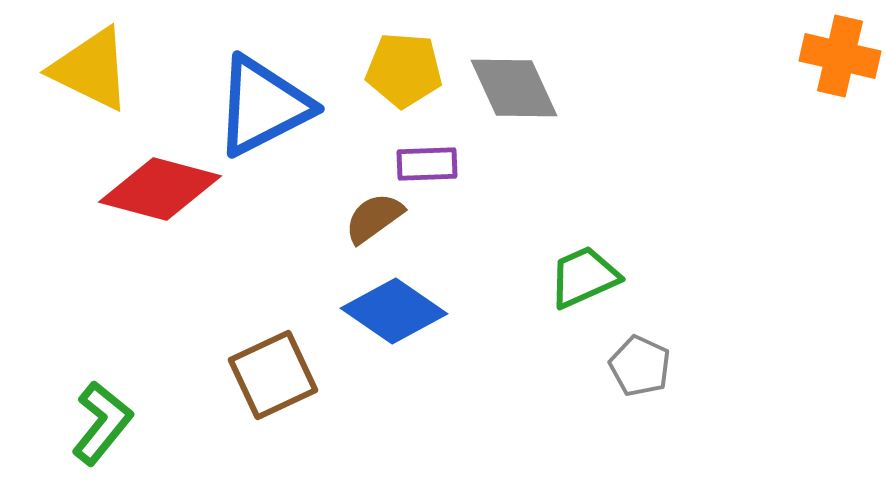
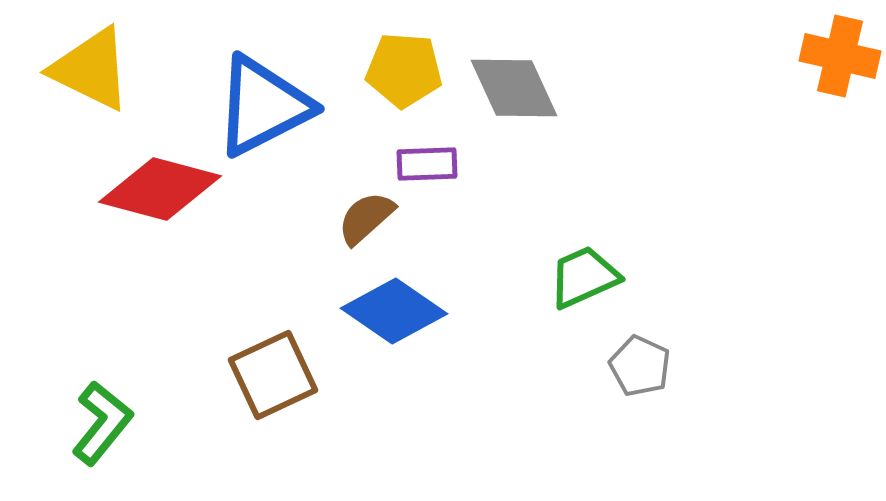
brown semicircle: moved 8 px left; rotated 6 degrees counterclockwise
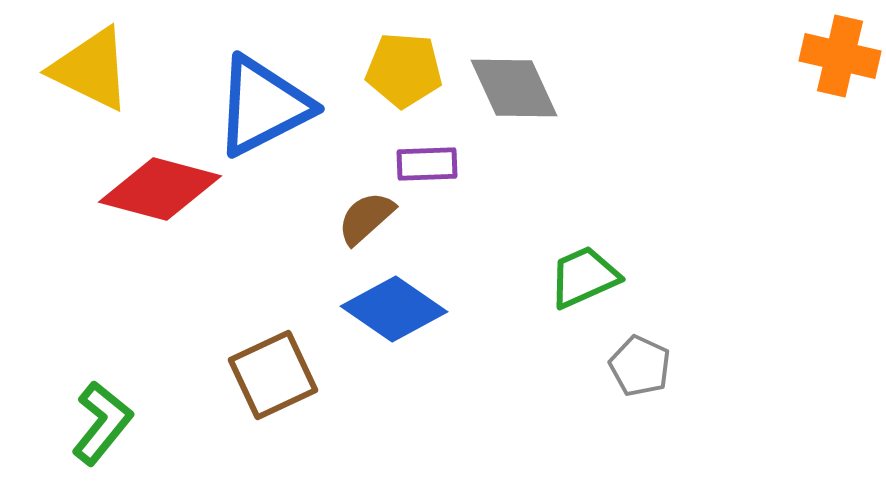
blue diamond: moved 2 px up
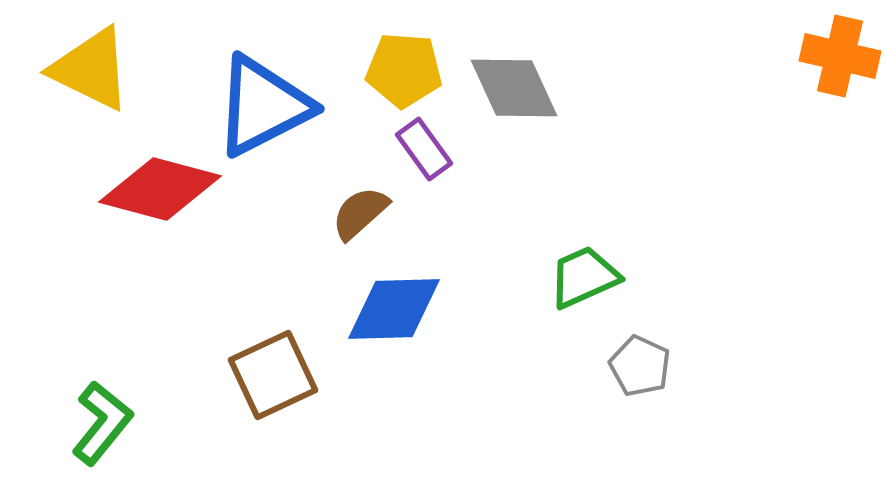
purple rectangle: moved 3 px left, 15 px up; rotated 56 degrees clockwise
brown semicircle: moved 6 px left, 5 px up
blue diamond: rotated 36 degrees counterclockwise
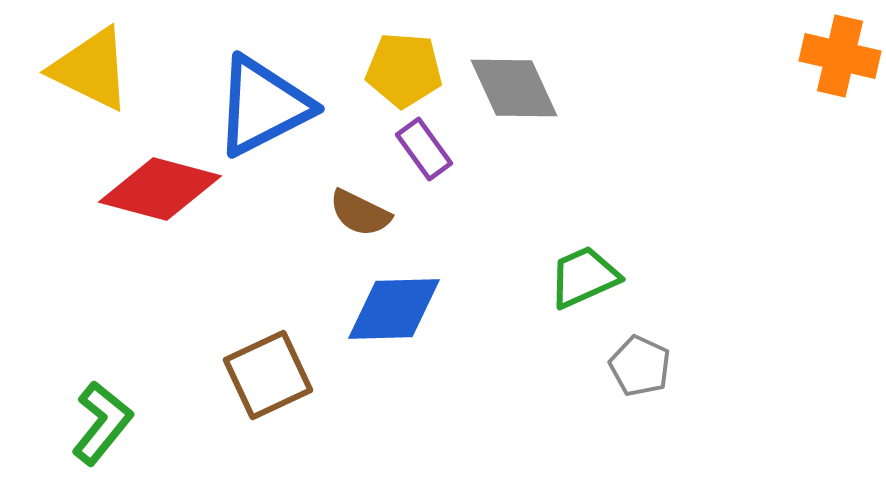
brown semicircle: rotated 112 degrees counterclockwise
brown square: moved 5 px left
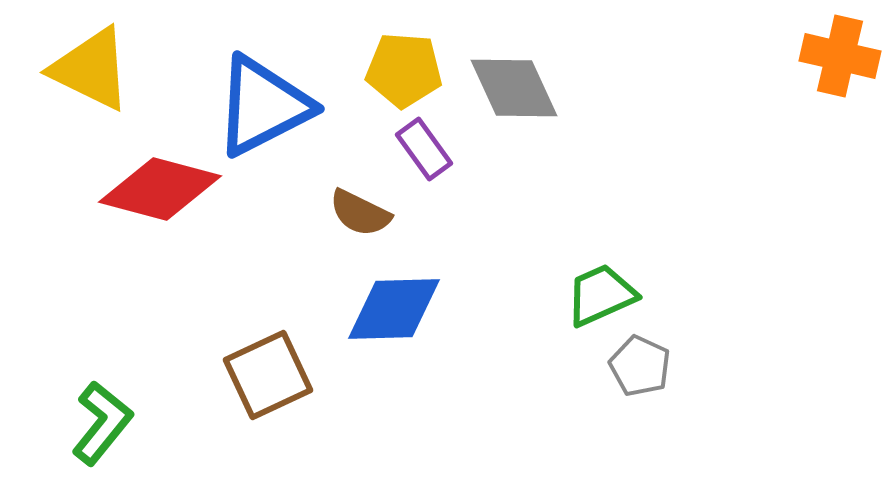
green trapezoid: moved 17 px right, 18 px down
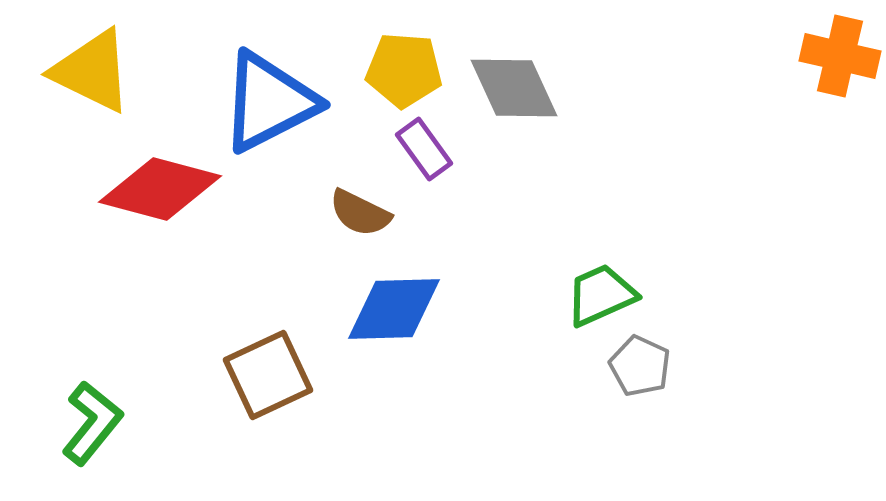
yellow triangle: moved 1 px right, 2 px down
blue triangle: moved 6 px right, 4 px up
green L-shape: moved 10 px left
